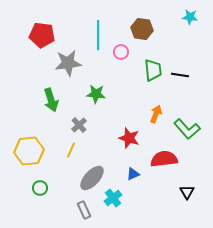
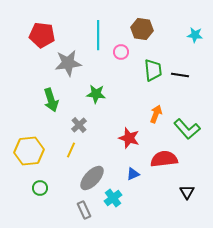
cyan star: moved 5 px right, 18 px down
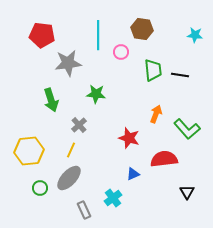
gray ellipse: moved 23 px left
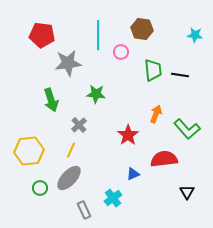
red star: moved 1 px left, 3 px up; rotated 20 degrees clockwise
